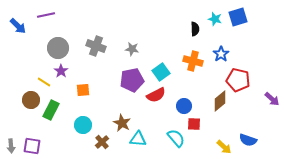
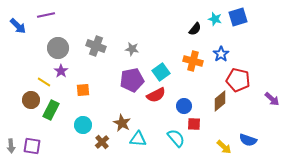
black semicircle: rotated 40 degrees clockwise
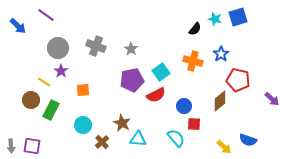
purple line: rotated 48 degrees clockwise
gray star: moved 1 px left; rotated 24 degrees clockwise
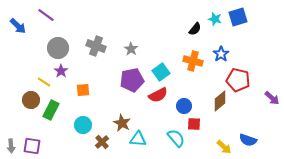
red semicircle: moved 2 px right
purple arrow: moved 1 px up
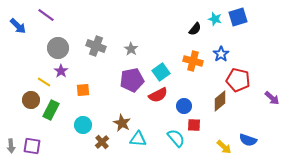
red square: moved 1 px down
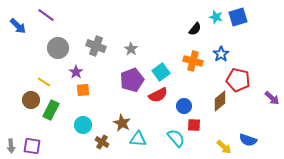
cyan star: moved 1 px right, 2 px up
purple star: moved 15 px right, 1 px down
purple pentagon: rotated 10 degrees counterclockwise
brown cross: rotated 16 degrees counterclockwise
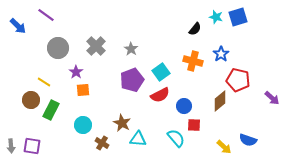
gray cross: rotated 24 degrees clockwise
red semicircle: moved 2 px right
brown cross: moved 1 px down
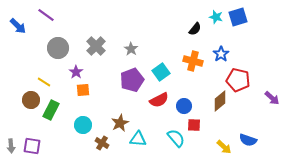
red semicircle: moved 1 px left, 5 px down
brown star: moved 2 px left; rotated 18 degrees clockwise
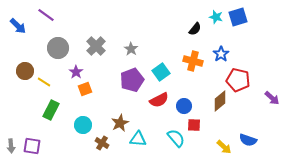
orange square: moved 2 px right, 1 px up; rotated 16 degrees counterclockwise
brown circle: moved 6 px left, 29 px up
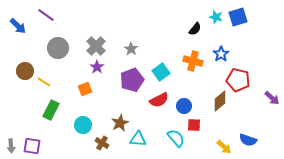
purple star: moved 21 px right, 5 px up
